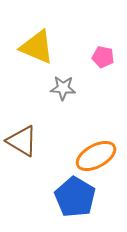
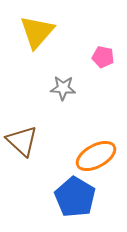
yellow triangle: moved 15 px up; rotated 48 degrees clockwise
brown triangle: rotated 12 degrees clockwise
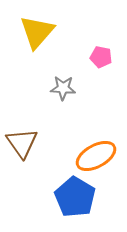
pink pentagon: moved 2 px left
brown triangle: moved 2 px down; rotated 12 degrees clockwise
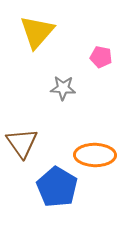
orange ellipse: moved 1 px left, 1 px up; rotated 30 degrees clockwise
blue pentagon: moved 18 px left, 10 px up
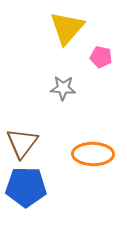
yellow triangle: moved 30 px right, 4 px up
brown triangle: rotated 12 degrees clockwise
orange ellipse: moved 2 px left, 1 px up
blue pentagon: moved 31 px left; rotated 30 degrees counterclockwise
